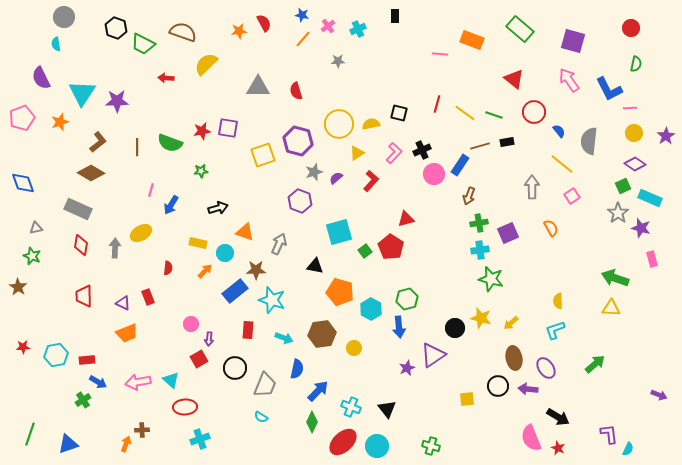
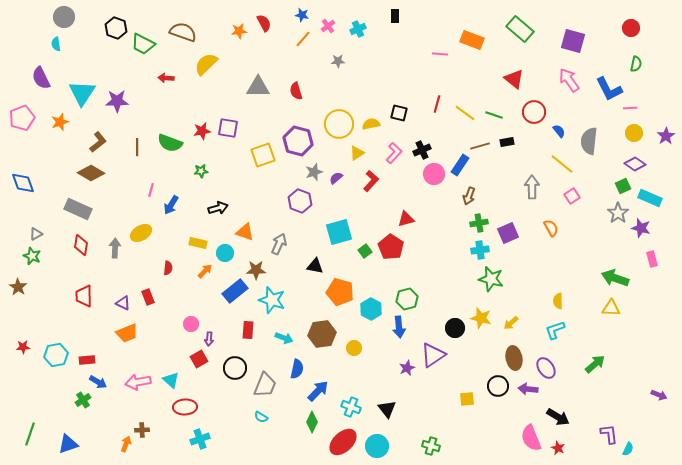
gray triangle at (36, 228): moved 6 px down; rotated 16 degrees counterclockwise
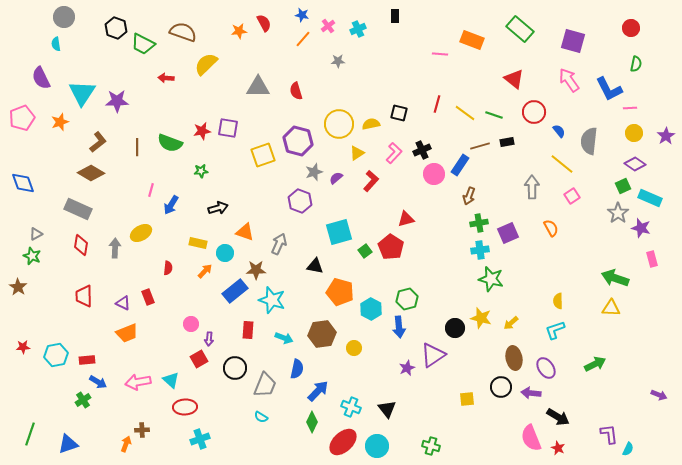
green arrow at (595, 364): rotated 15 degrees clockwise
black circle at (498, 386): moved 3 px right, 1 px down
purple arrow at (528, 389): moved 3 px right, 4 px down
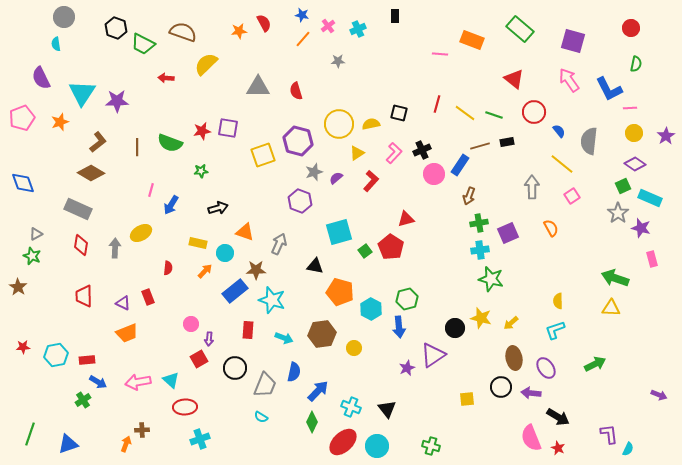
blue semicircle at (297, 369): moved 3 px left, 3 px down
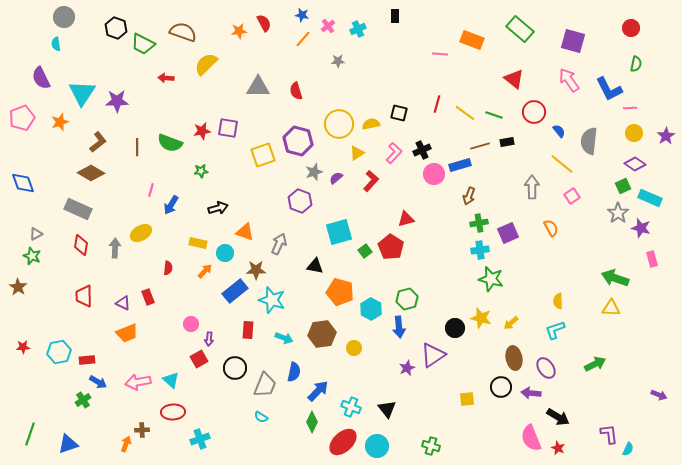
blue rectangle at (460, 165): rotated 40 degrees clockwise
cyan hexagon at (56, 355): moved 3 px right, 3 px up
red ellipse at (185, 407): moved 12 px left, 5 px down
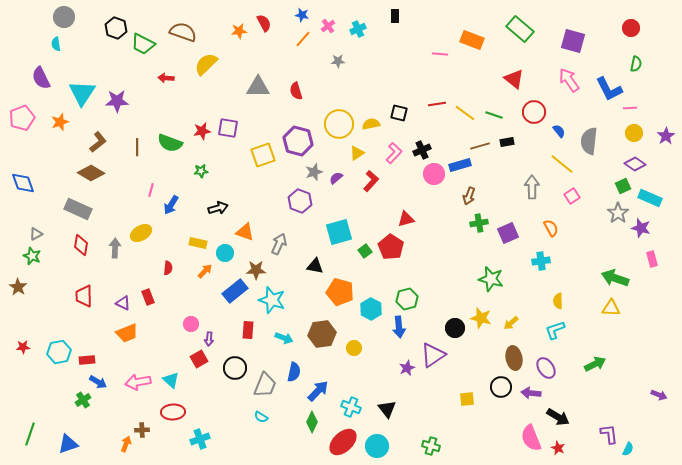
red line at (437, 104): rotated 66 degrees clockwise
cyan cross at (480, 250): moved 61 px right, 11 px down
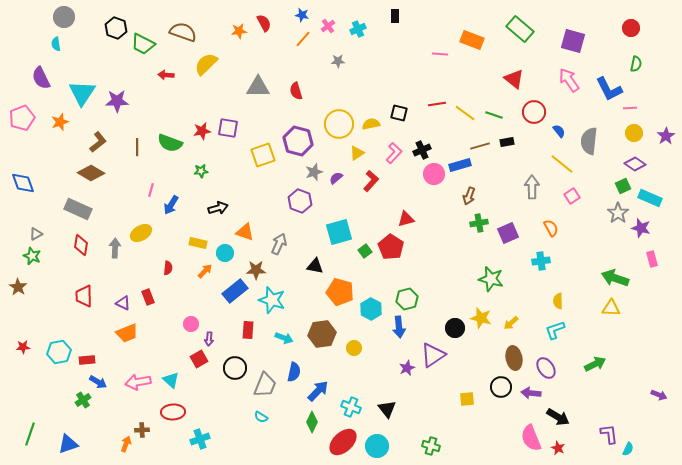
red arrow at (166, 78): moved 3 px up
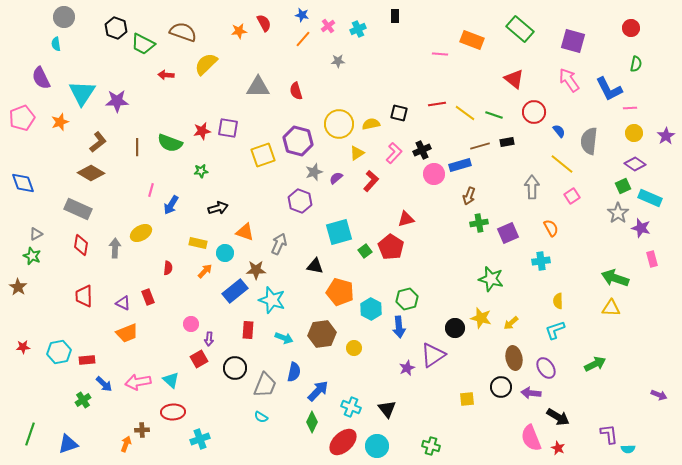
blue arrow at (98, 382): moved 6 px right, 2 px down; rotated 12 degrees clockwise
cyan semicircle at (628, 449): rotated 64 degrees clockwise
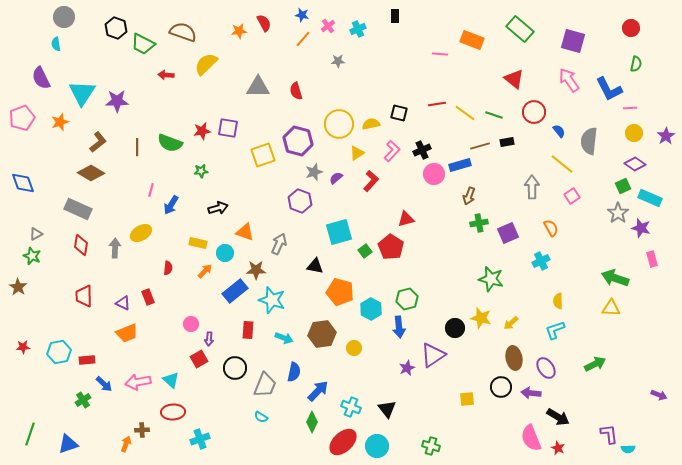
pink L-shape at (394, 153): moved 2 px left, 2 px up
cyan cross at (541, 261): rotated 18 degrees counterclockwise
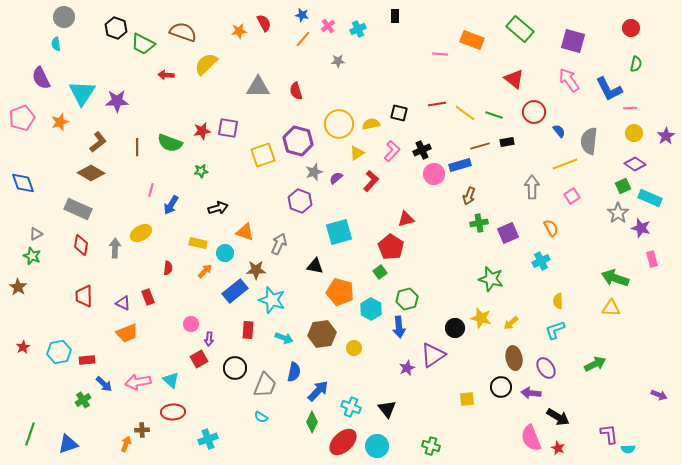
yellow line at (562, 164): moved 3 px right; rotated 60 degrees counterclockwise
green square at (365, 251): moved 15 px right, 21 px down
red star at (23, 347): rotated 24 degrees counterclockwise
cyan cross at (200, 439): moved 8 px right
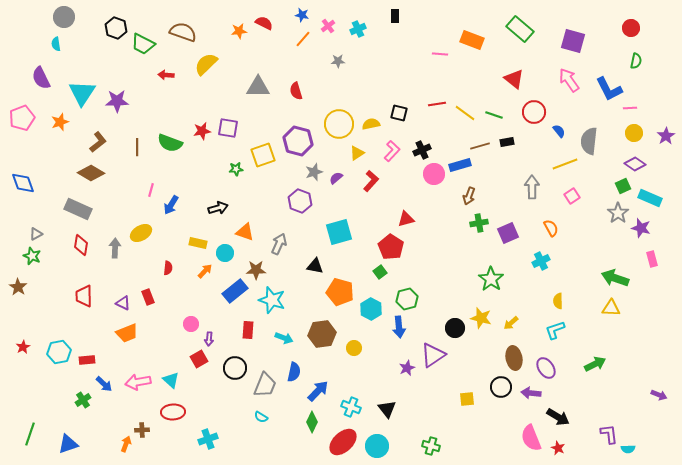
red semicircle at (264, 23): rotated 36 degrees counterclockwise
green semicircle at (636, 64): moved 3 px up
green star at (201, 171): moved 35 px right, 2 px up
green star at (491, 279): rotated 20 degrees clockwise
